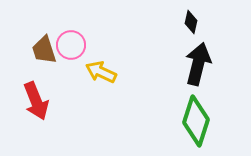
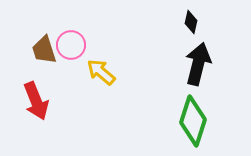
yellow arrow: rotated 16 degrees clockwise
green diamond: moved 3 px left
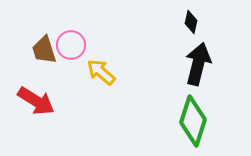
red arrow: rotated 36 degrees counterclockwise
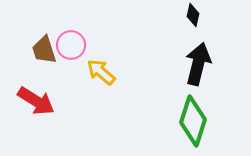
black diamond: moved 2 px right, 7 px up
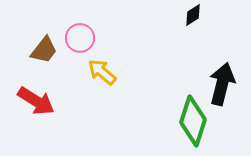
black diamond: rotated 45 degrees clockwise
pink circle: moved 9 px right, 7 px up
brown trapezoid: rotated 124 degrees counterclockwise
black arrow: moved 24 px right, 20 px down
yellow arrow: moved 1 px right
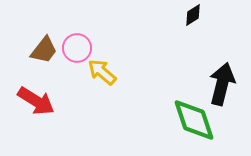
pink circle: moved 3 px left, 10 px down
green diamond: moved 1 px right, 1 px up; rotated 36 degrees counterclockwise
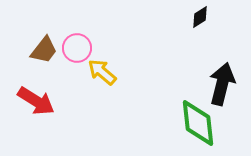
black diamond: moved 7 px right, 2 px down
green diamond: moved 4 px right, 3 px down; rotated 12 degrees clockwise
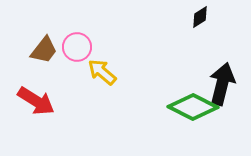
pink circle: moved 1 px up
green diamond: moved 5 px left, 16 px up; rotated 57 degrees counterclockwise
